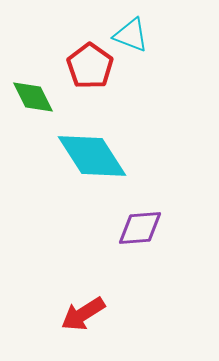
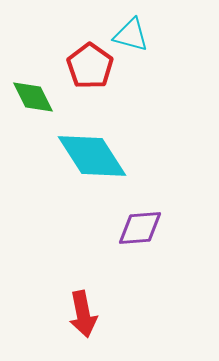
cyan triangle: rotated 6 degrees counterclockwise
red arrow: rotated 69 degrees counterclockwise
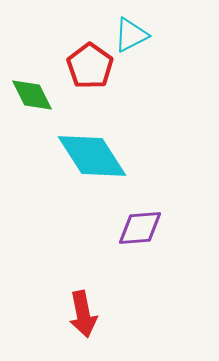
cyan triangle: rotated 42 degrees counterclockwise
green diamond: moved 1 px left, 2 px up
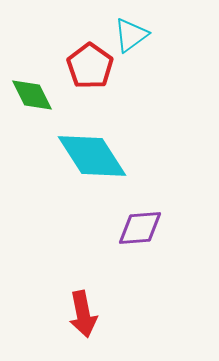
cyan triangle: rotated 9 degrees counterclockwise
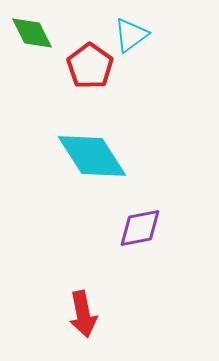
green diamond: moved 62 px up
purple diamond: rotated 6 degrees counterclockwise
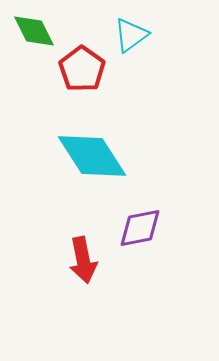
green diamond: moved 2 px right, 2 px up
red pentagon: moved 8 px left, 3 px down
red arrow: moved 54 px up
